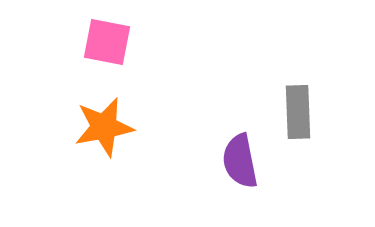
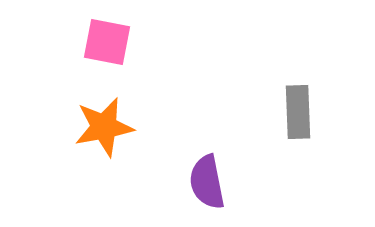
purple semicircle: moved 33 px left, 21 px down
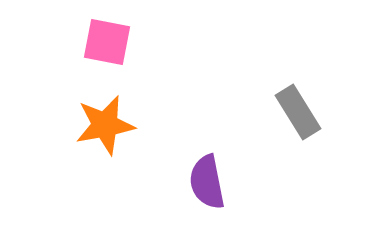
gray rectangle: rotated 30 degrees counterclockwise
orange star: moved 1 px right, 2 px up
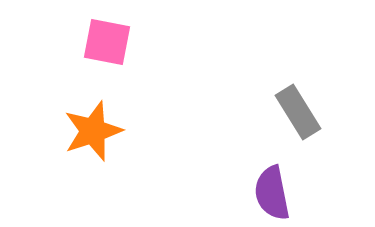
orange star: moved 12 px left, 6 px down; rotated 8 degrees counterclockwise
purple semicircle: moved 65 px right, 11 px down
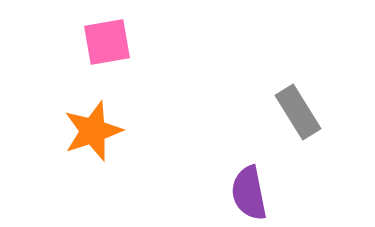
pink square: rotated 21 degrees counterclockwise
purple semicircle: moved 23 px left
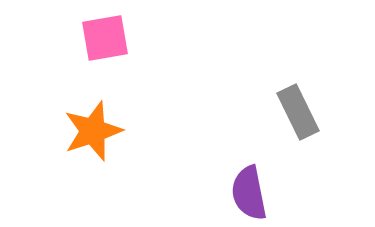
pink square: moved 2 px left, 4 px up
gray rectangle: rotated 6 degrees clockwise
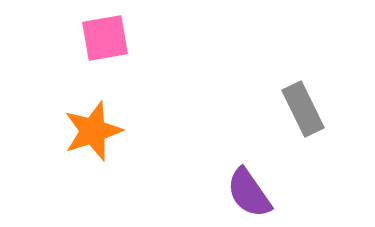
gray rectangle: moved 5 px right, 3 px up
purple semicircle: rotated 24 degrees counterclockwise
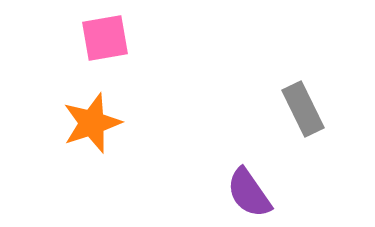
orange star: moved 1 px left, 8 px up
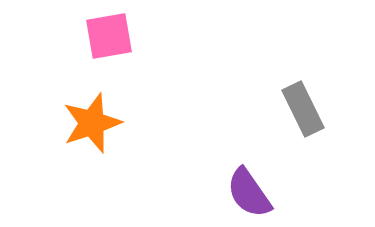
pink square: moved 4 px right, 2 px up
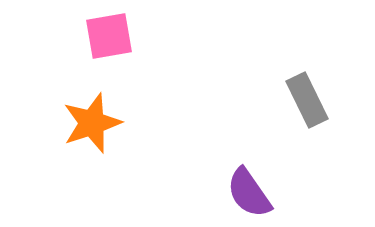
gray rectangle: moved 4 px right, 9 px up
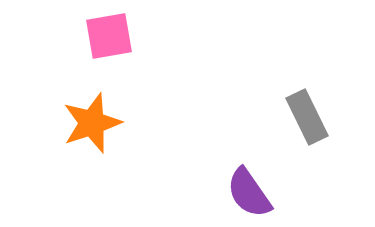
gray rectangle: moved 17 px down
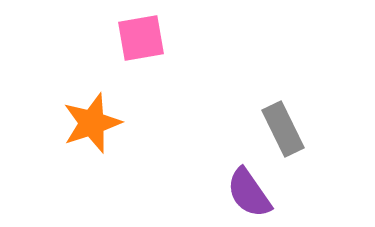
pink square: moved 32 px right, 2 px down
gray rectangle: moved 24 px left, 12 px down
